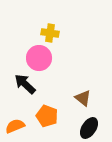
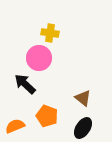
black ellipse: moved 6 px left
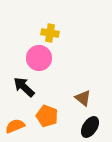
black arrow: moved 1 px left, 3 px down
black ellipse: moved 7 px right, 1 px up
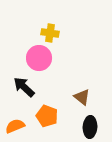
brown triangle: moved 1 px left, 1 px up
black ellipse: rotated 30 degrees counterclockwise
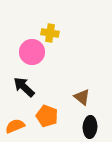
pink circle: moved 7 px left, 6 px up
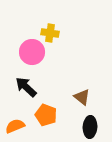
black arrow: moved 2 px right
orange pentagon: moved 1 px left, 1 px up
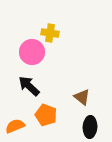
black arrow: moved 3 px right, 1 px up
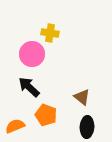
pink circle: moved 2 px down
black arrow: moved 1 px down
black ellipse: moved 3 px left
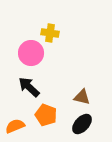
pink circle: moved 1 px left, 1 px up
brown triangle: rotated 24 degrees counterclockwise
black ellipse: moved 5 px left, 3 px up; rotated 40 degrees clockwise
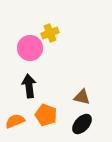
yellow cross: rotated 30 degrees counterclockwise
pink circle: moved 1 px left, 5 px up
black arrow: moved 1 px up; rotated 40 degrees clockwise
orange semicircle: moved 5 px up
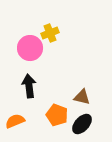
orange pentagon: moved 11 px right
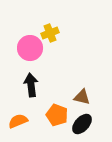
black arrow: moved 2 px right, 1 px up
orange semicircle: moved 3 px right
